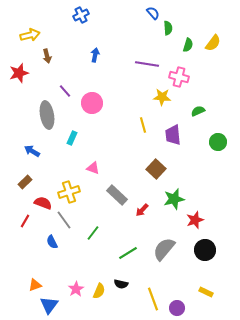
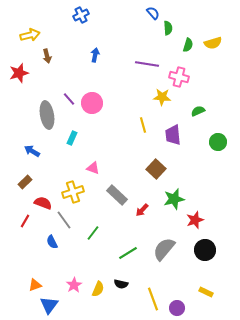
yellow semicircle at (213, 43): rotated 36 degrees clockwise
purple line at (65, 91): moved 4 px right, 8 px down
yellow cross at (69, 192): moved 4 px right
pink star at (76, 289): moved 2 px left, 4 px up
yellow semicircle at (99, 291): moved 1 px left, 2 px up
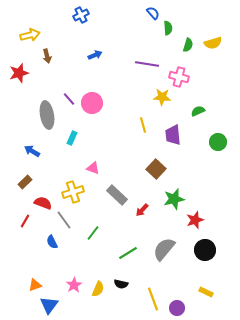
blue arrow at (95, 55): rotated 56 degrees clockwise
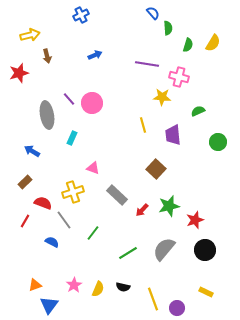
yellow semicircle at (213, 43): rotated 42 degrees counterclockwise
green star at (174, 199): moved 5 px left, 7 px down
blue semicircle at (52, 242): rotated 144 degrees clockwise
black semicircle at (121, 284): moved 2 px right, 3 px down
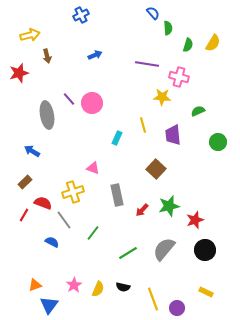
cyan rectangle at (72, 138): moved 45 px right
gray rectangle at (117, 195): rotated 35 degrees clockwise
red line at (25, 221): moved 1 px left, 6 px up
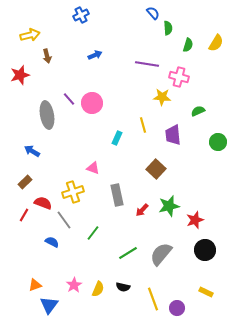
yellow semicircle at (213, 43): moved 3 px right
red star at (19, 73): moved 1 px right, 2 px down
gray semicircle at (164, 249): moved 3 px left, 5 px down
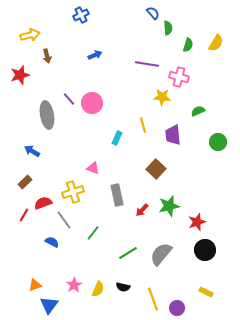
red semicircle at (43, 203): rotated 42 degrees counterclockwise
red star at (195, 220): moved 2 px right, 2 px down
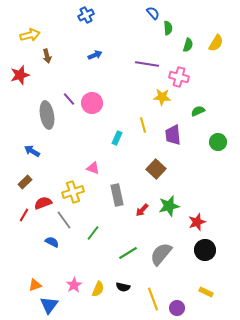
blue cross at (81, 15): moved 5 px right
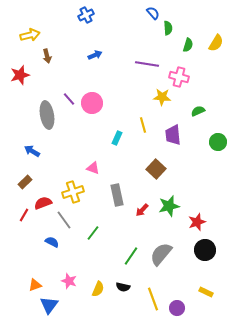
green line at (128, 253): moved 3 px right, 3 px down; rotated 24 degrees counterclockwise
pink star at (74, 285): moved 5 px left, 4 px up; rotated 21 degrees counterclockwise
